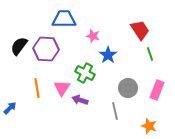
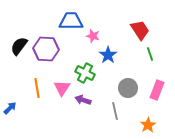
blue trapezoid: moved 7 px right, 2 px down
purple arrow: moved 3 px right
orange star: moved 1 px left, 1 px up; rotated 21 degrees clockwise
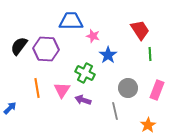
green line: rotated 16 degrees clockwise
pink triangle: moved 2 px down
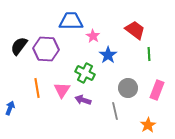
red trapezoid: moved 5 px left; rotated 20 degrees counterclockwise
pink star: rotated 16 degrees clockwise
green line: moved 1 px left
blue arrow: rotated 24 degrees counterclockwise
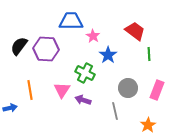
red trapezoid: moved 1 px down
orange line: moved 7 px left, 2 px down
blue arrow: rotated 56 degrees clockwise
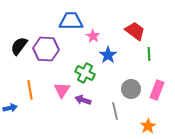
gray circle: moved 3 px right, 1 px down
orange star: moved 1 px down
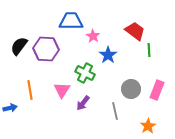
green line: moved 4 px up
purple arrow: moved 3 px down; rotated 70 degrees counterclockwise
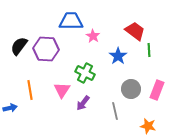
blue star: moved 10 px right, 1 px down
orange star: rotated 28 degrees counterclockwise
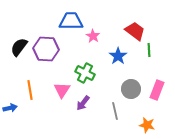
black semicircle: moved 1 px down
orange star: moved 1 px left, 1 px up
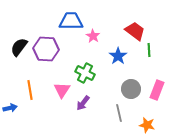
gray line: moved 4 px right, 2 px down
